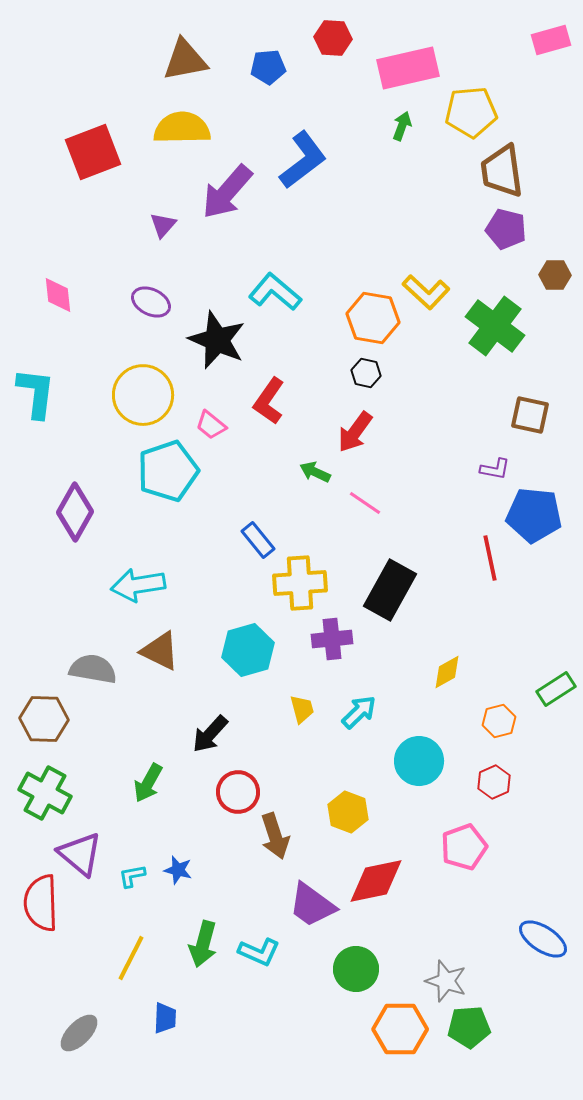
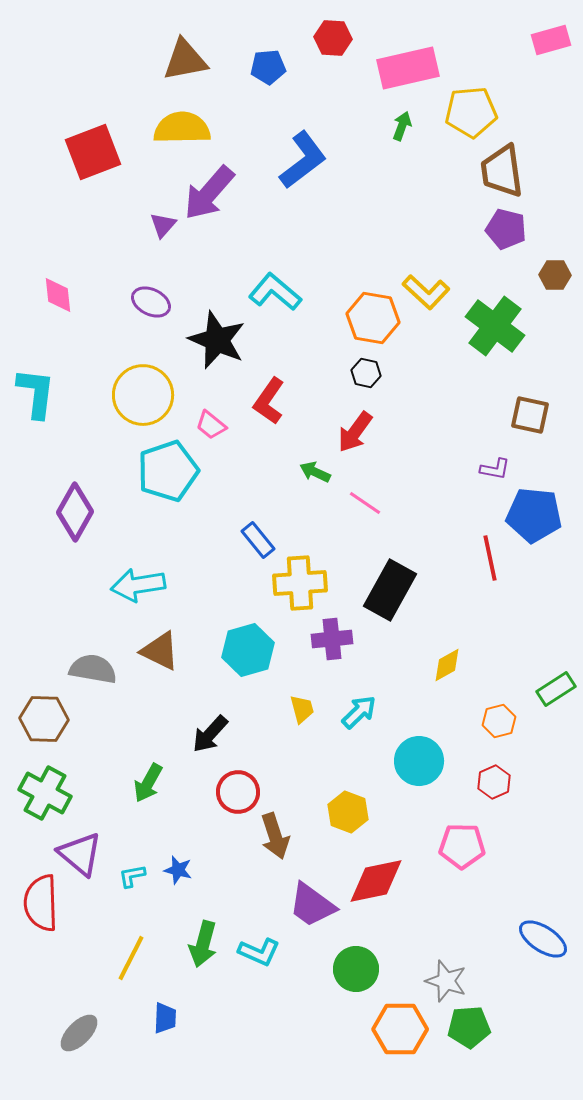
purple arrow at (227, 192): moved 18 px left, 1 px down
yellow diamond at (447, 672): moved 7 px up
pink pentagon at (464, 847): moved 2 px left, 1 px up; rotated 21 degrees clockwise
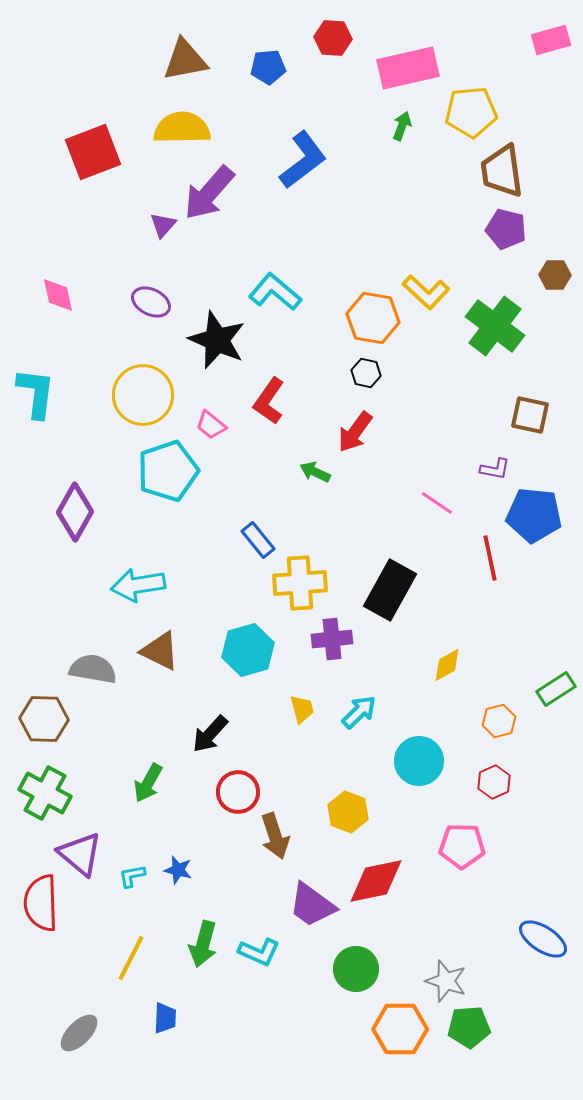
pink diamond at (58, 295): rotated 6 degrees counterclockwise
pink line at (365, 503): moved 72 px right
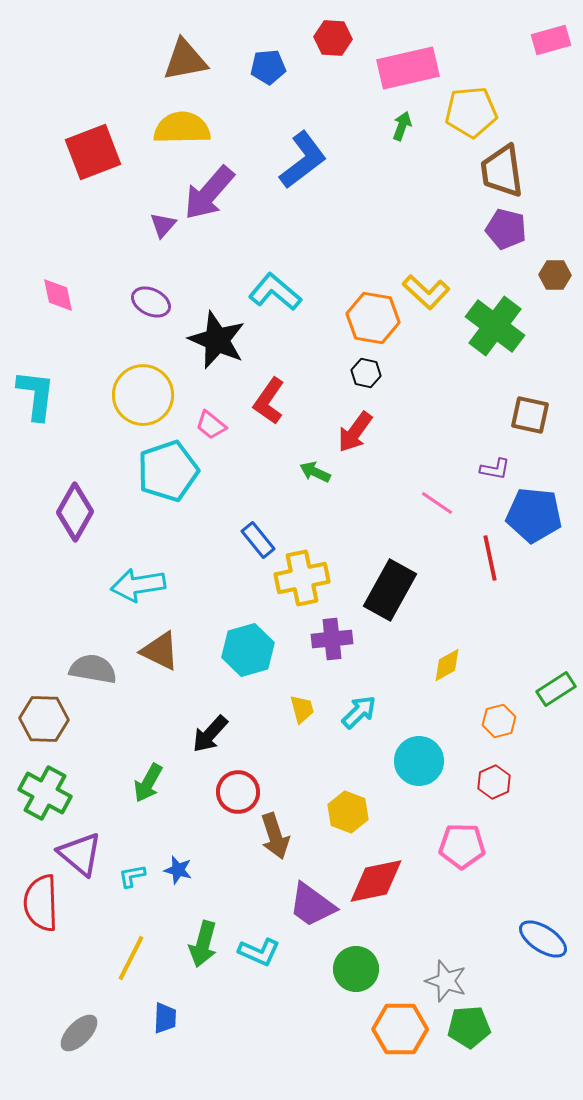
cyan L-shape at (36, 393): moved 2 px down
yellow cross at (300, 583): moved 2 px right, 5 px up; rotated 8 degrees counterclockwise
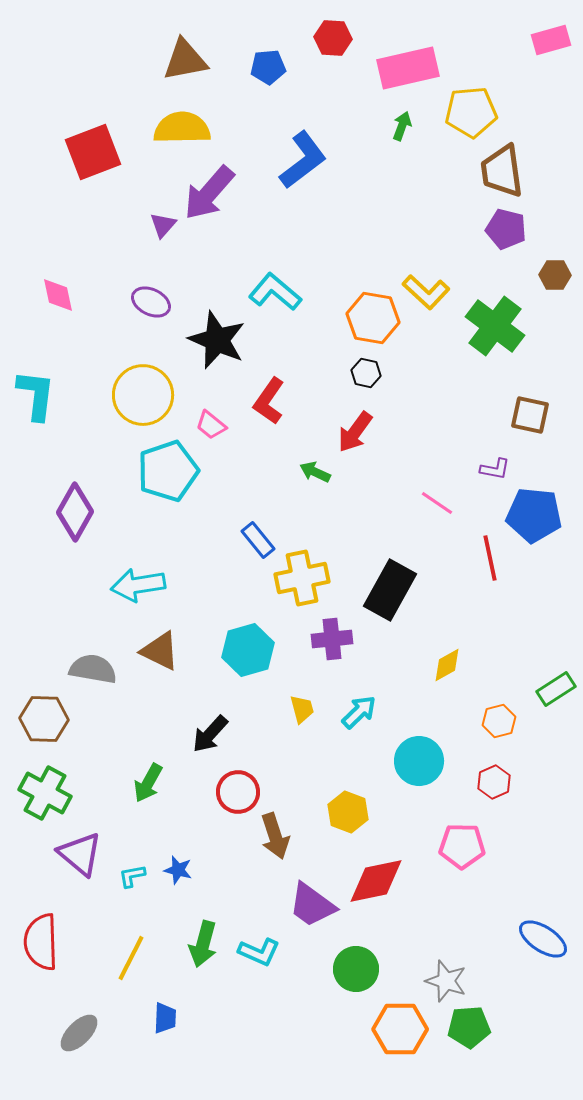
red semicircle at (41, 903): moved 39 px down
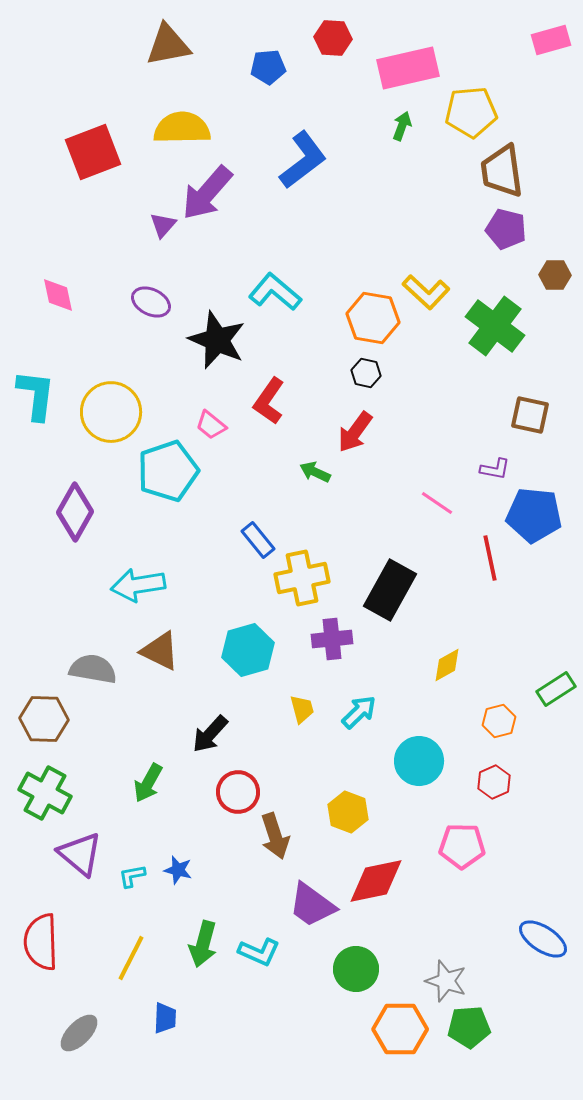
brown triangle at (185, 60): moved 17 px left, 15 px up
purple arrow at (209, 193): moved 2 px left
yellow circle at (143, 395): moved 32 px left, 17 px down
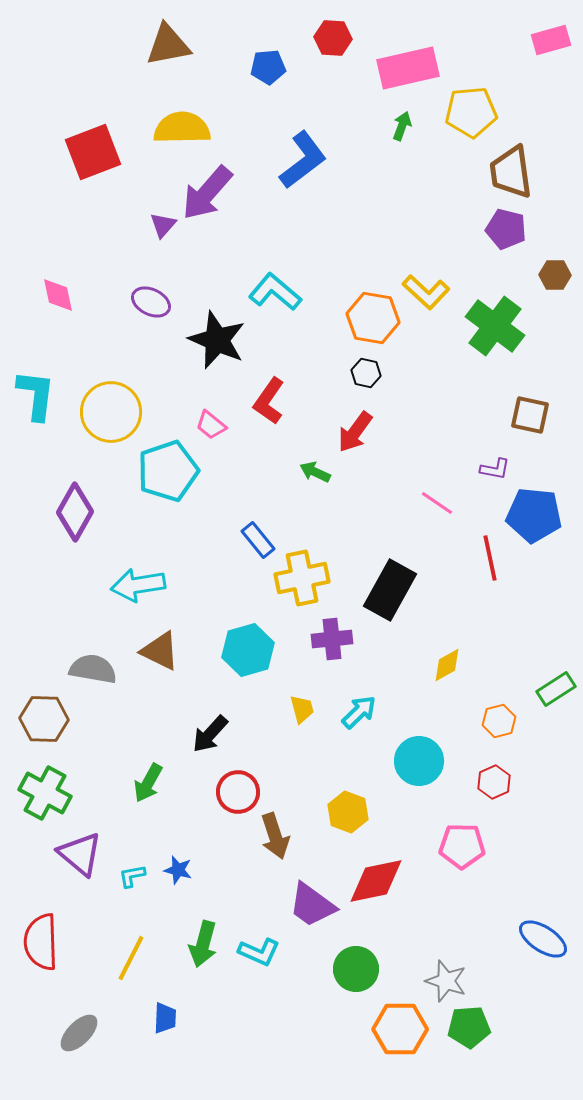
brown trapezoid at (502, 171): moved 9 px right, 1 px down
